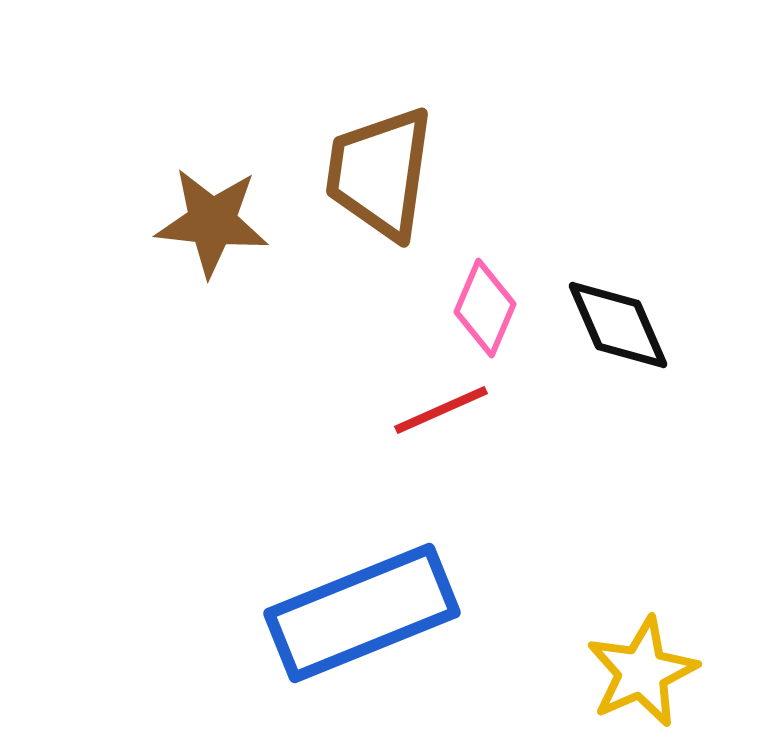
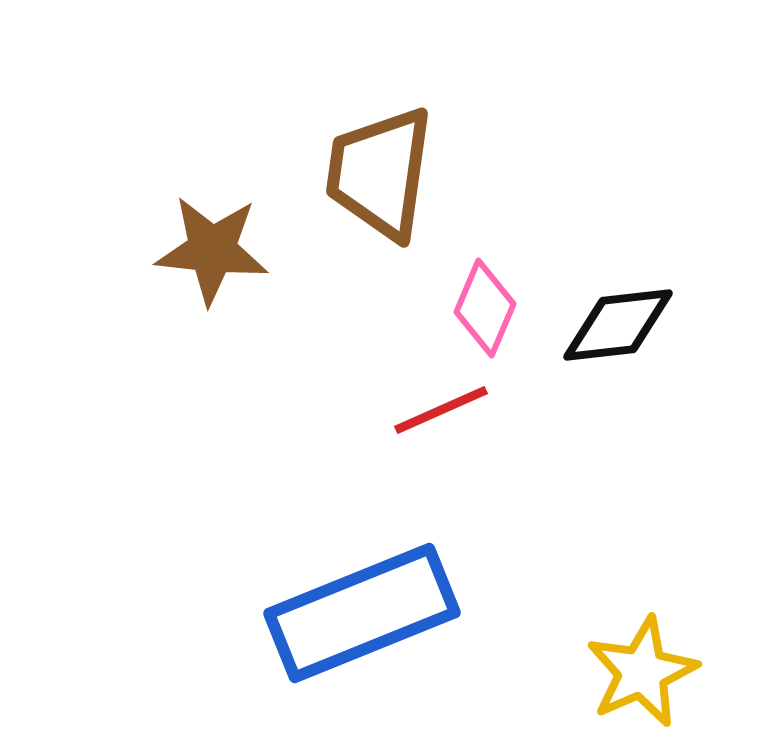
brown star: moved 28 px down
black diamond: rotated 73 degrees counterclockwise
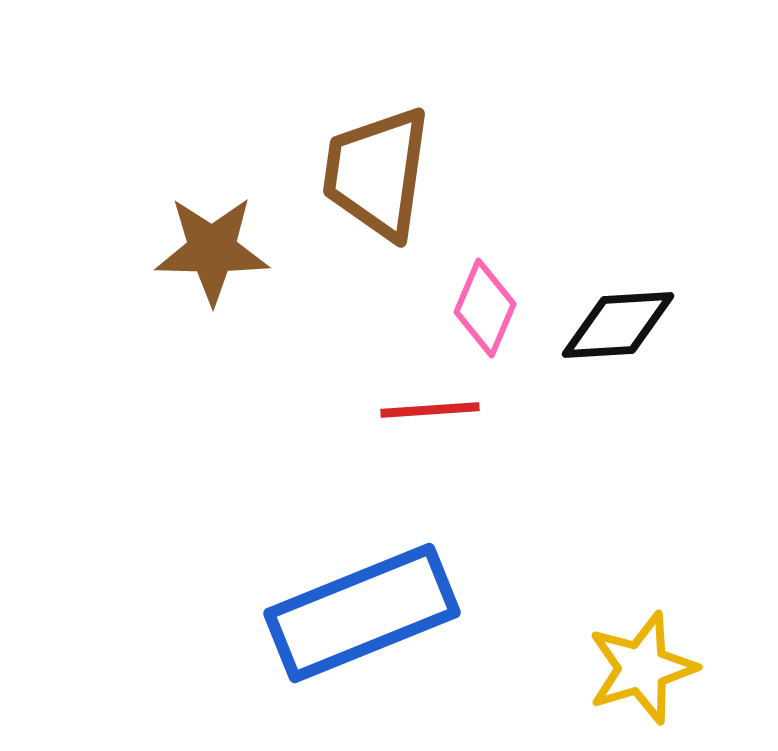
brown trapezoid: moved 3 px left
brown star: rotated 5 degrees counterclockwise
black diamond: rotated 3 degrees clockwise
red line: moved 11 px left; rotated 20 degrees clockwise
yellow star: moved 4 px up; rotated 7 degrees clockwise
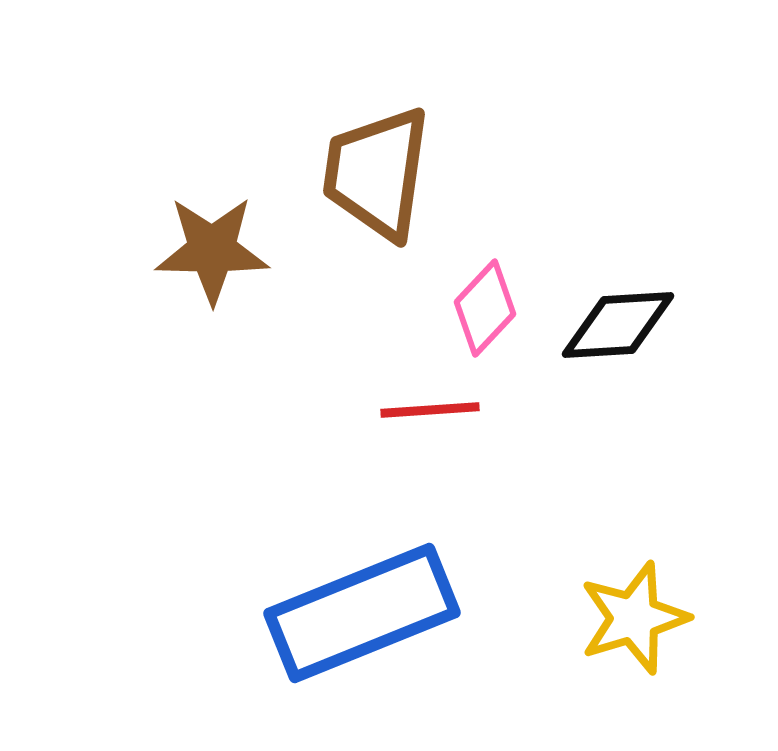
pink diamond: rotated 20 degrees clockwise
yellow star: moved 8 px left, 50 px up
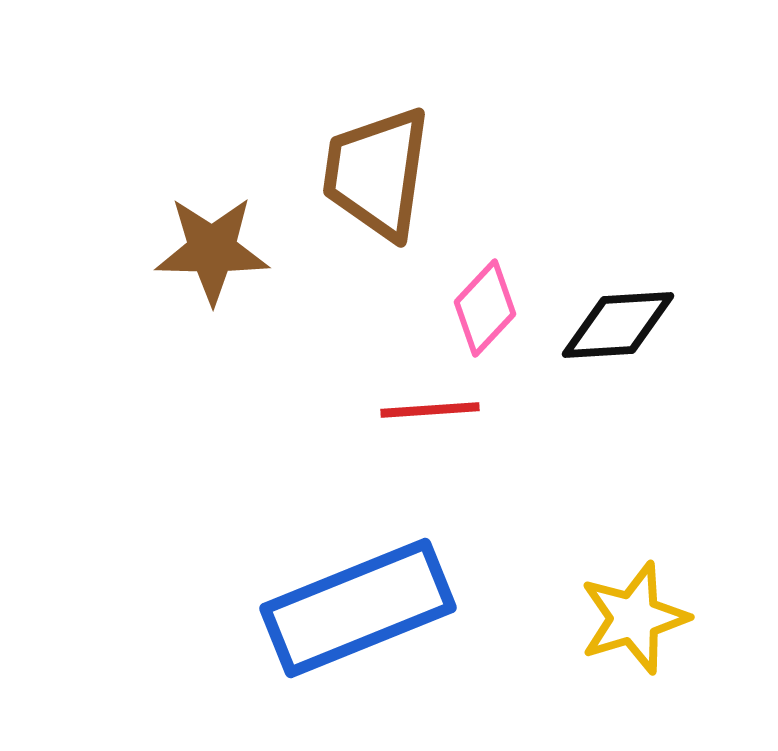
blue rectangle: moved 4 px left, 5 px up
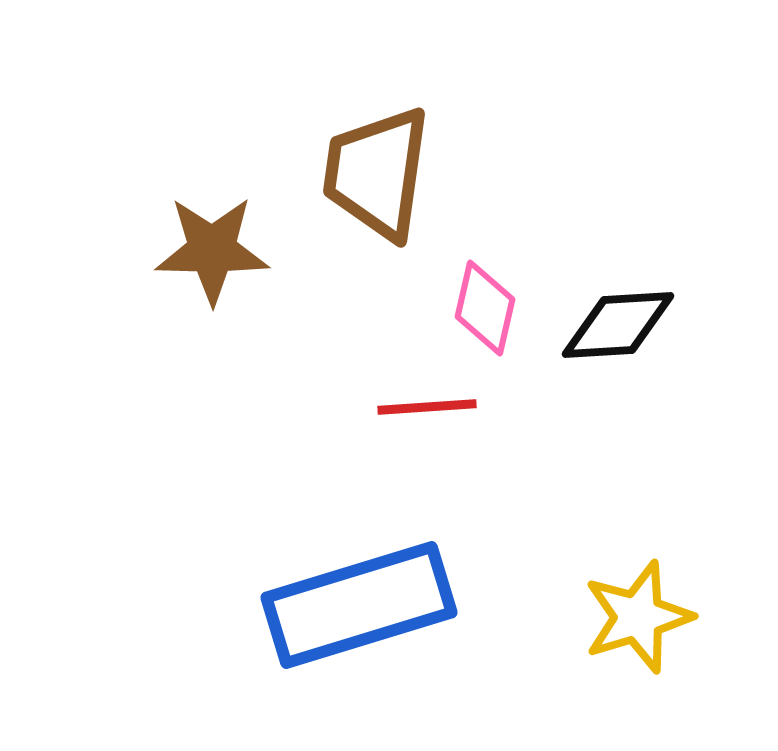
pink diamond: rotated 30 degrees counterclockwise
red line: moved 3 px left, 3 px up
blue rectangle: moved 1 px right, 3 px up; rotated 5 degrees clockwise
yellow star: moved 4 px right, 1 px up
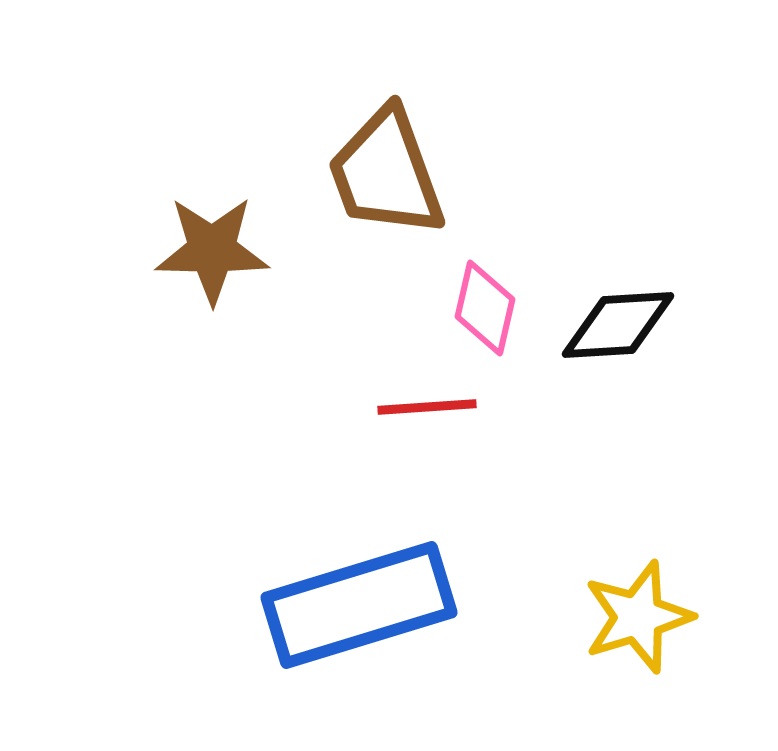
brown trapezoid: moved 9 px right; rotated 28 degrees counterclockwise
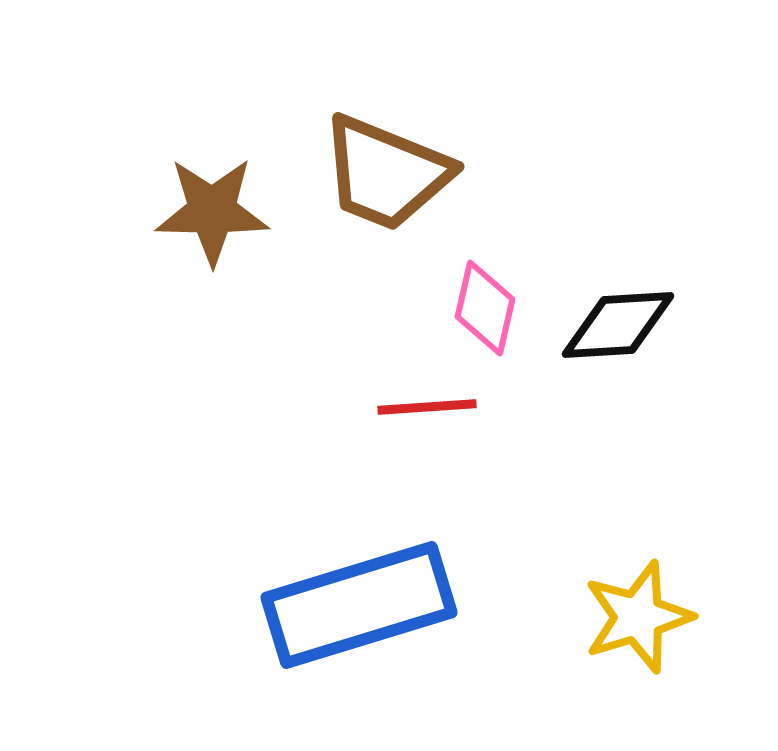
brown trapezoid: rotated 48 degrees counterclockwise
brown star: moved 39 px up
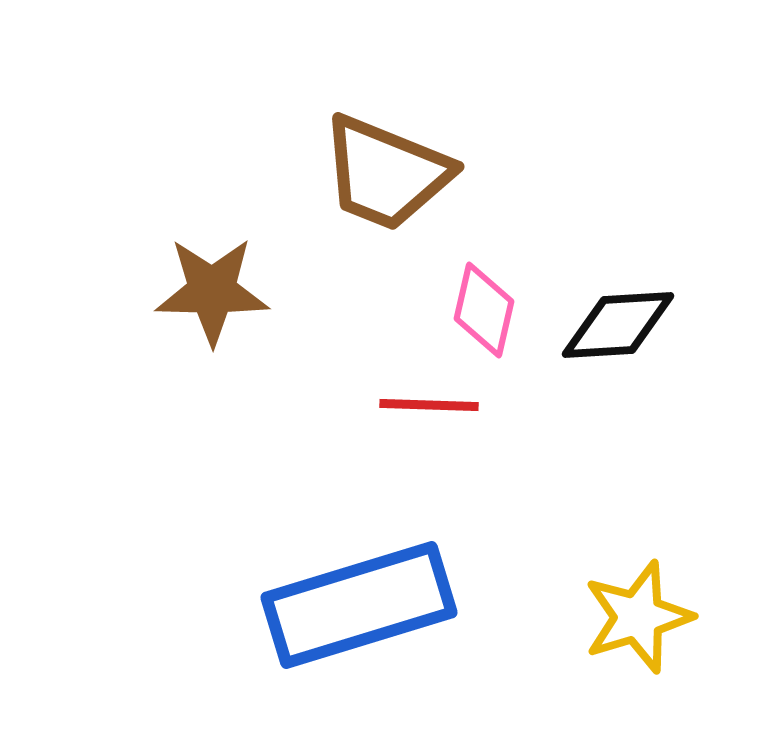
brown star: moved 80 px down
pink diamond: moved 1 px left, 2 px down
red line: moved 2 px right, 2 px up; rotated 6 degrees clockwise
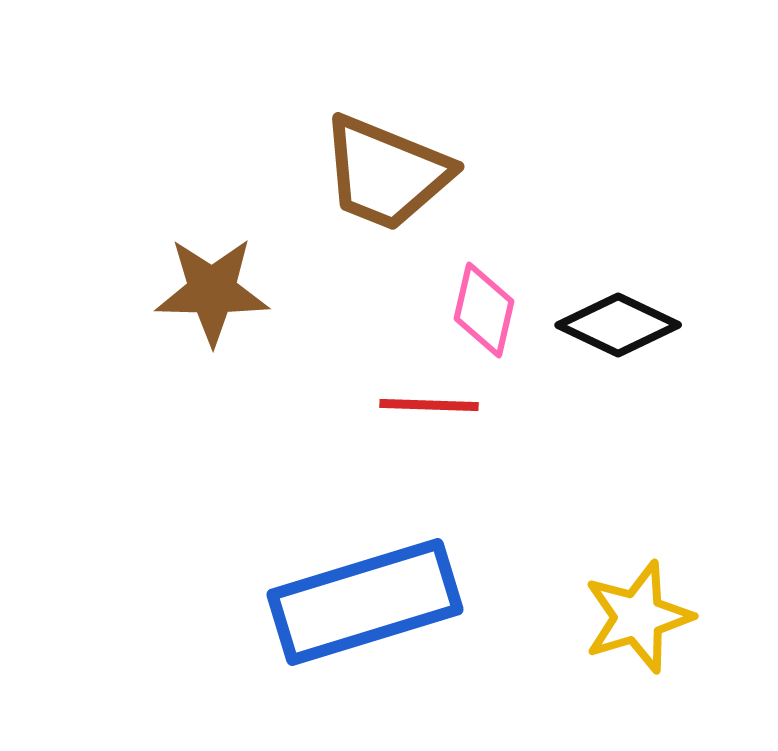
black diamond: rotated 29 degrees clockwise
blue rectangle: moved 6 px right, 3 px up
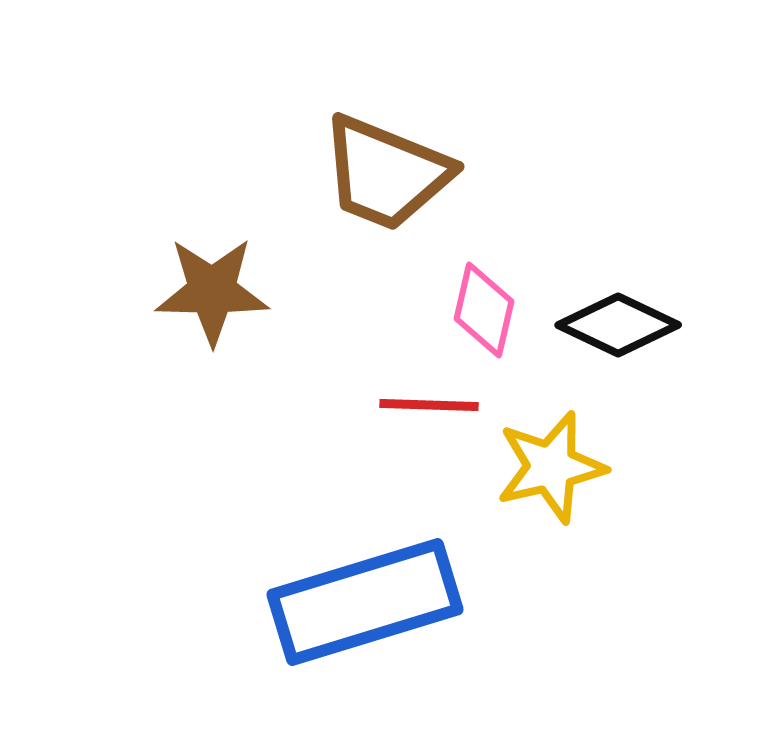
yellow star: moved 87 px left, 150 px up; rotated 4 degrees clockwise
